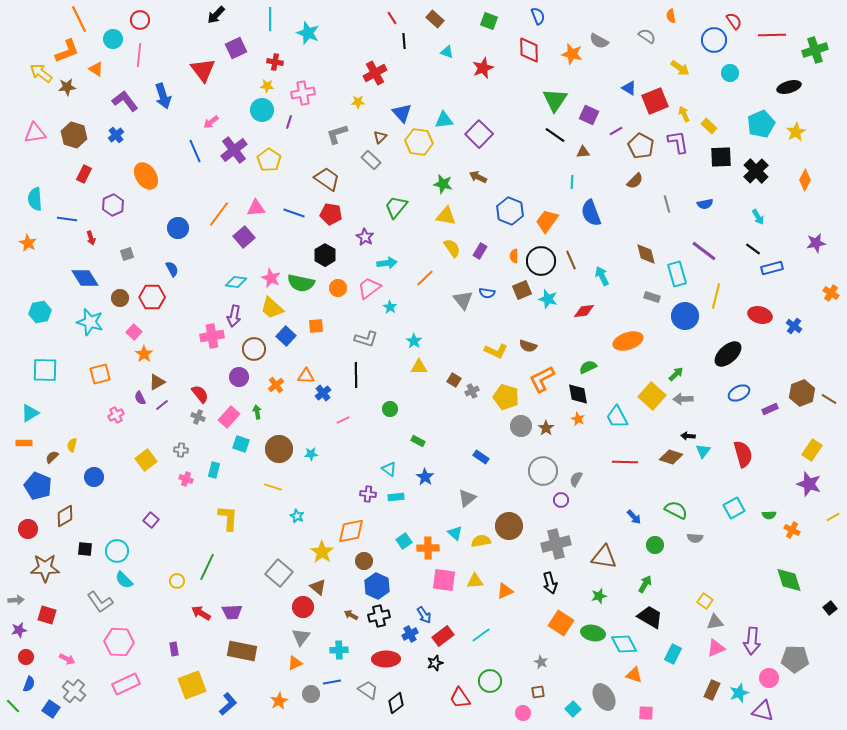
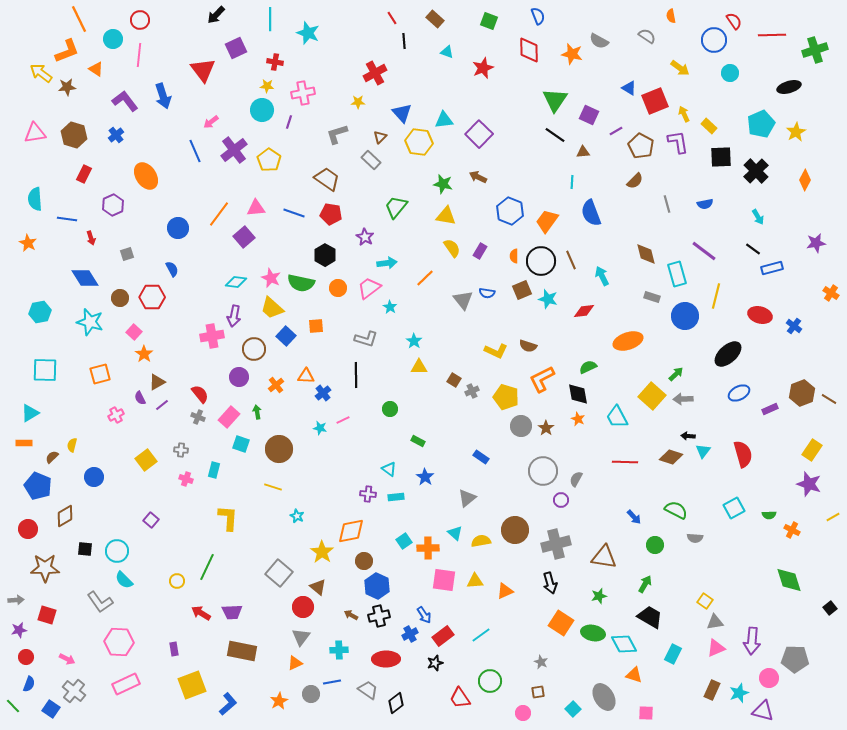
cyan star at (311, 454): moved 9 px right, 26 px up; rotated 16 degrees clockwise
brown circle at (509, 526): moved 6 px right, 4 px down
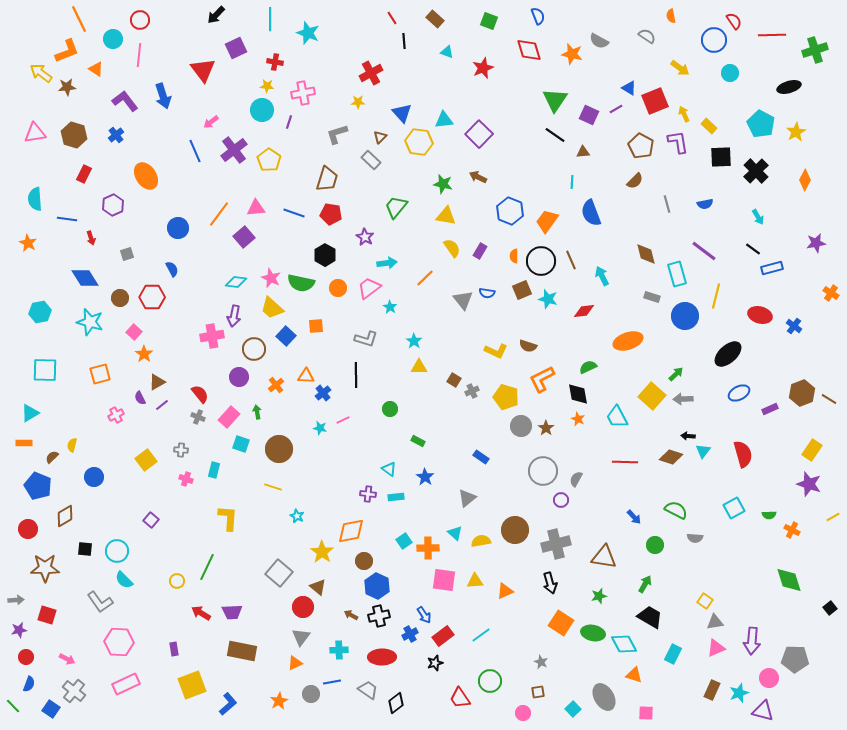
red diamond at (529, 50): rotated 16 degrees counterclockwise
red cross at (375, 73): moved 4 px left
cyan pentagon at (761, 124): rotated 20 degrees counterclockwise
purple line at (616, 131): moved 22 px up
brown trapezoid at (327, 179): rotated 72 degrees clockwise
red ellipse at (386, 659): moved 4 px left, 2 px up
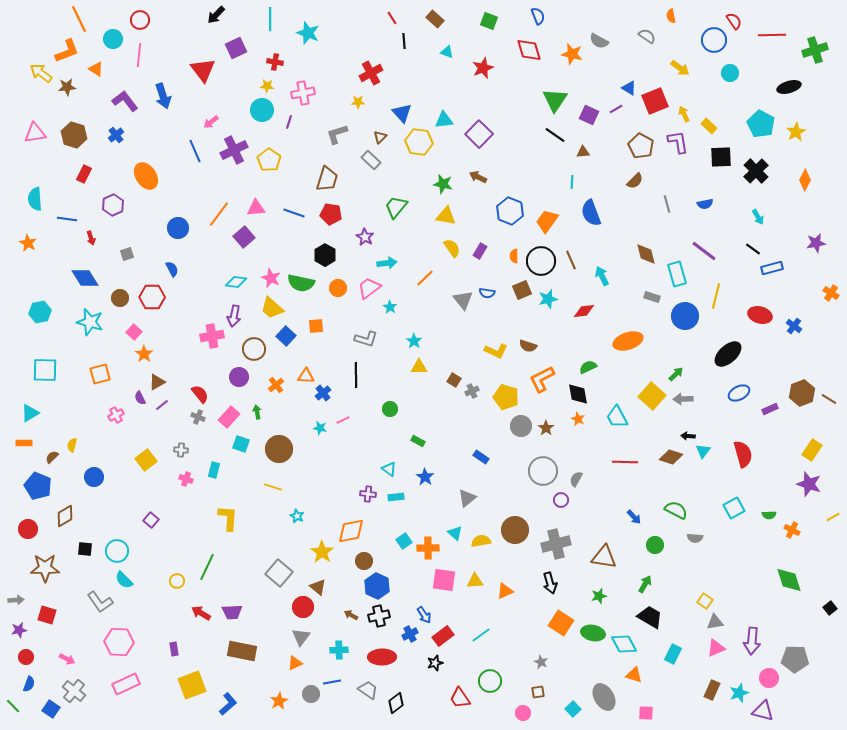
purple cross at (234, 150): rotated 12 degrees clockwise
cyan star at (548, 299): rotated 30 degrees counterclockwise
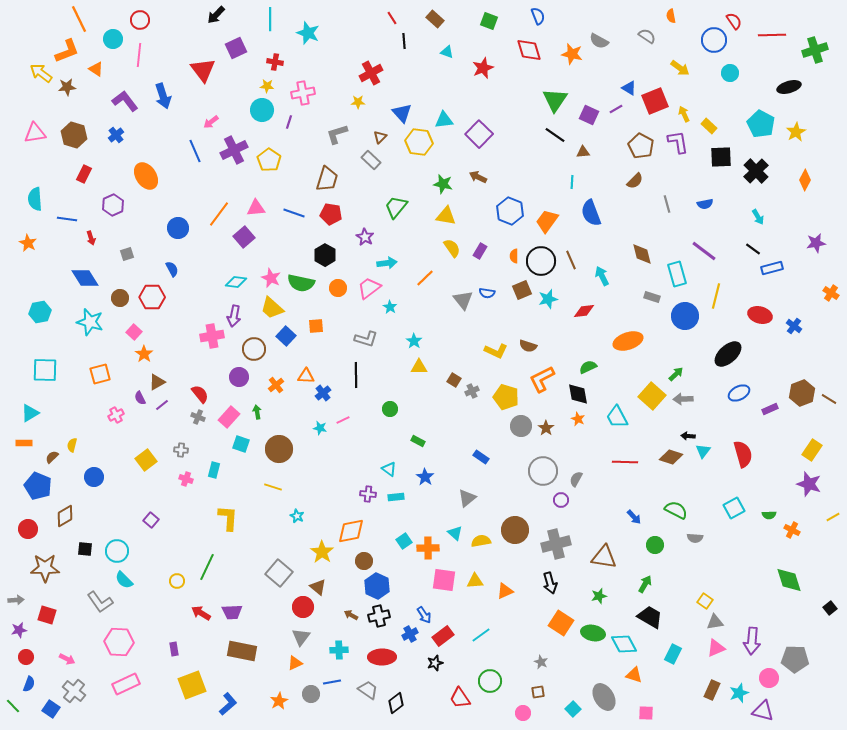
brown diamond at (646, 254): moved 4 px left
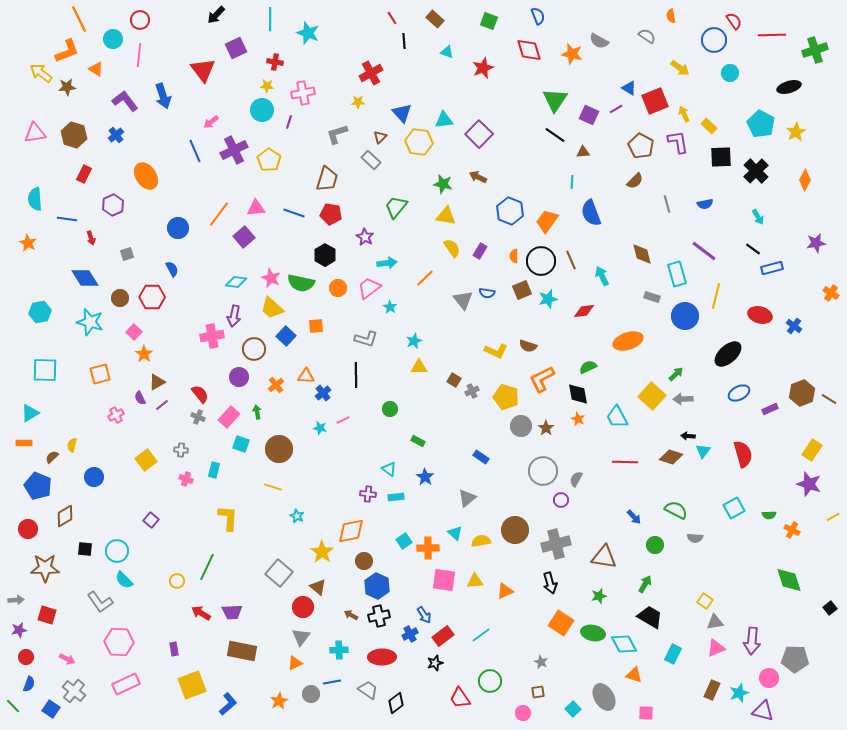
cyan star at (414, 341): rotated 14 degrees clockwise
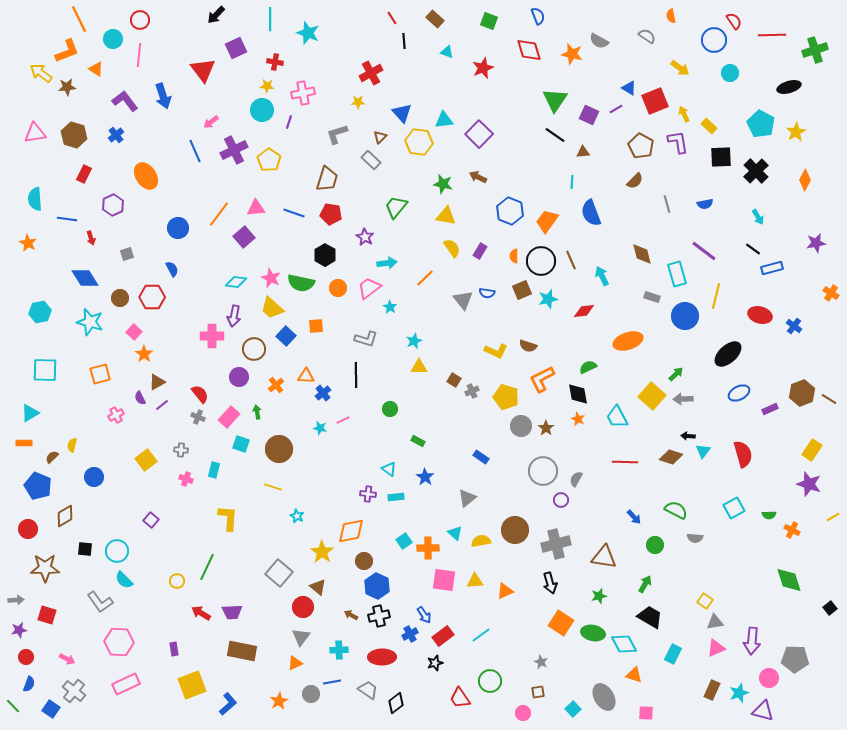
pink cross at (212, 336): rotated 10 degrees clockwise
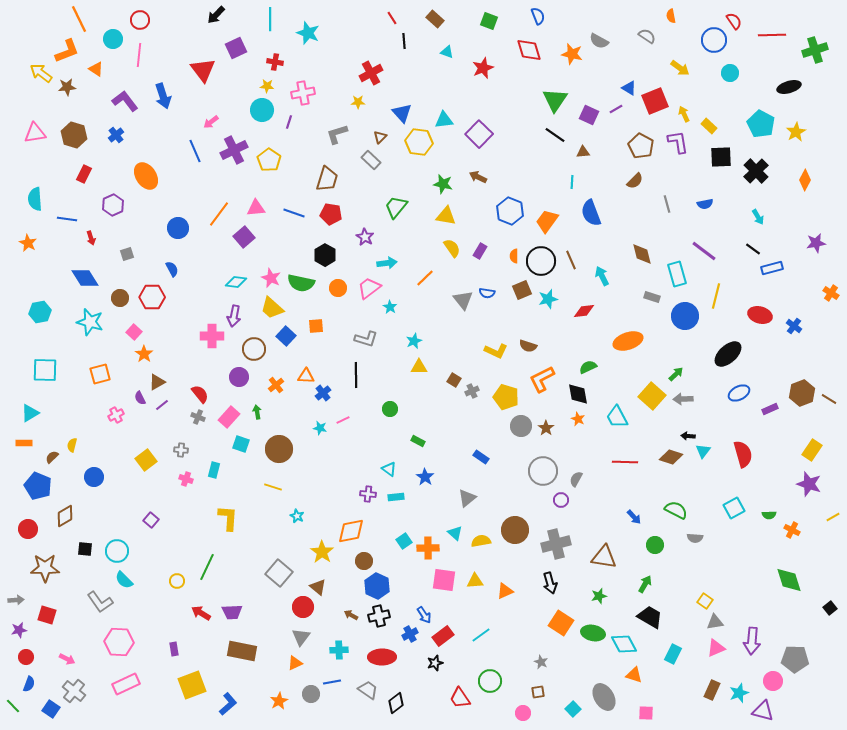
pink circle at (769, 678): moved 4 px right, 3 px down
